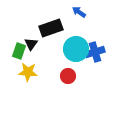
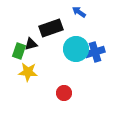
black triangle: rotated 40 degrees clockwise
red circle: moved 4 px left, 17 px down
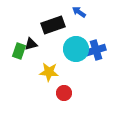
black rectangle: moved 2 px right, 3 px up
blue cross: moved 1 px right, 2 px up
yellow star: moved 21 px right
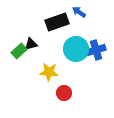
black rectangle: moved 4 px right, 3 px up
green rectangle: rotated 28 degrees clockwise
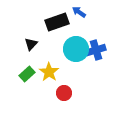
black triangle: rotated 32 degrees counterclockwise
green rectangle: moved 8 px right, 23 px down
yellow star: rotated 30 degrees clockwise
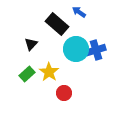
black rectangle: moved 2 px down; rotated 60 degrees clockwise
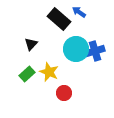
black rectangle: moved 2 px right, 5 px up
blue cross: moved 1 px left, 1 px down
yellow star: rotated 12 degrees counterclockwise
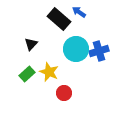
blue cross: moved 4 px right
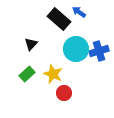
yellow star: moved 4 px right, 2 px down
